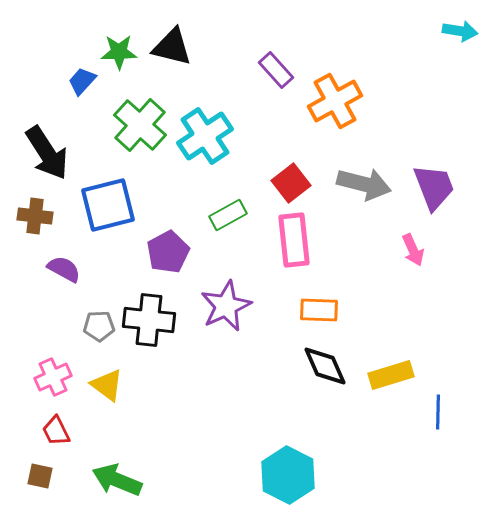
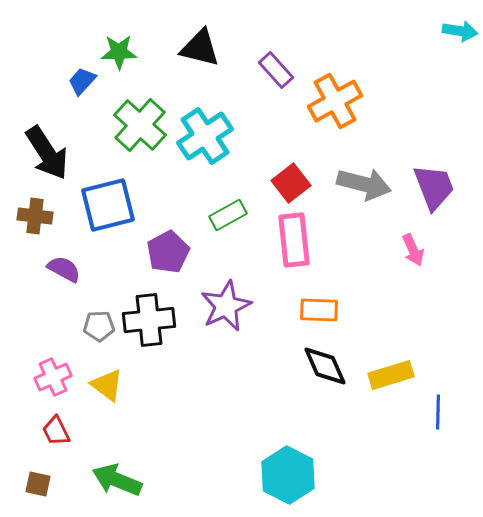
black triangle: moved 28 px right, 1 px down
black cross: rotated 12 degrees counterclockwise
brown square: moved 2 px left, 8 px down
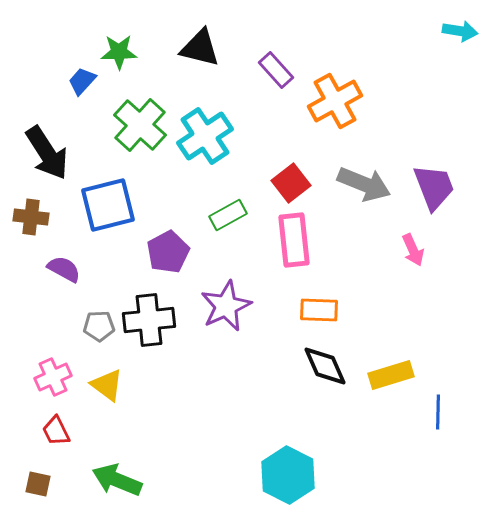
gray arrow: rotated 8 degrees clockwise
brown cross: moved 4 px left, 1 px down
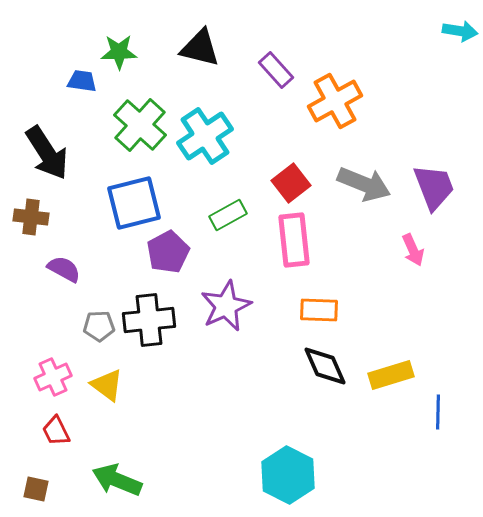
blue trapezoid: rotated 56 degrees clockwise
blue square: moved 26 px right, 2 px up
brown square: moved 2 px left, 5 px down
